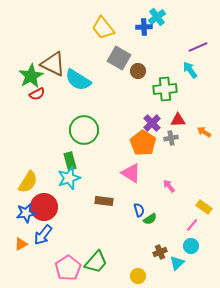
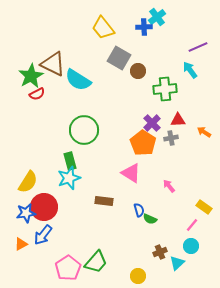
green semicircle: rotated 56 degrees clockwise
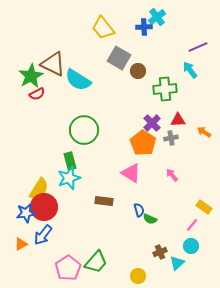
yellow semicircle: moved 11 px right, 7 px down
pink arrow: moved 3 px right, 11 px up
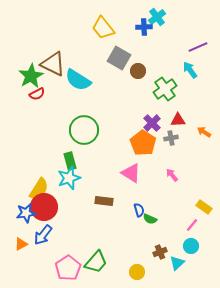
green cross: rotated 30 degrees counterclockwise
yellow circle: moved 1 px left, 4 px up
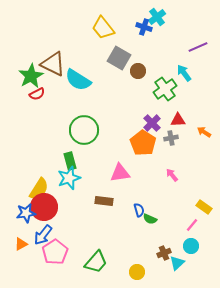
blue cross: rotated 21 degrees clockwise
cyan arrow: moved 6 px left, 3 px down
pink triangle: moved 11 px left; rotated 40 degrees counterclockwise
brown cross: moved 4 px right, 1 px down
pink pentagon: moved 13 px left, 16 px up
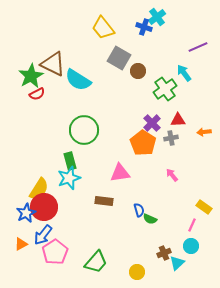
orange arrow: rotated 40 degrees counterclockwise
blue star: rotated 18 degrees counterclockwise
pink line: rotated 16 degrees counterclockwise
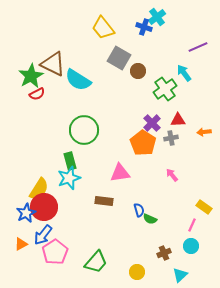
cyan triangle: moved 3 px right, 12 px down
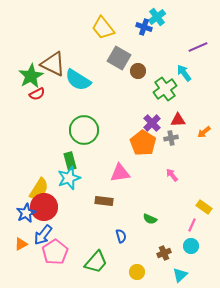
orange arrow: rotated 32 degrees counterclockwise
blue semicircle: moved 18 px left, 26 px down
